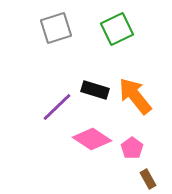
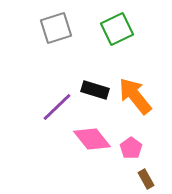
pink diamond: rotated 18 degrees clockwise
pink pentagon: moved 1 px left
brown rectangle: moved 2 px left
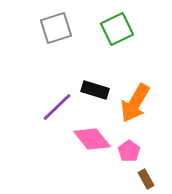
orange arrow: moved 7 px down; rotated 111 degrees counterclockwise
pink pentagon: moved 2 px left, 3 px down
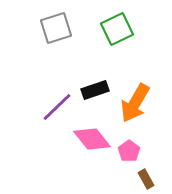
black rectangle: rotated 36 degrees counterclockwise
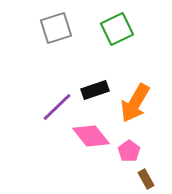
pink diamond: moved 1 px left, 3 px up
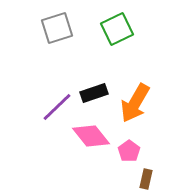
gray square: moved 1 px right
black rectangle: moved 1 px left, 3 px down
brown rectangle: rotated 42 degrees clockwise
